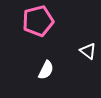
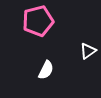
white triangle: rotated 48 degrees clockwise
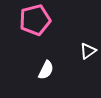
pink pentagon: moved 3 px left, 1 px up
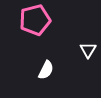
white triangle: moved 1 px up; rotated 24 degrees counterclockwise
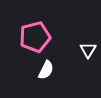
pink pentagon: moved 17 px down
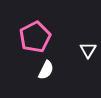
pink pentagon: rotated 12 degrees counterclockwise
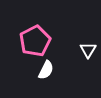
pink pentagon: moved 4 px down
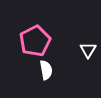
white semicircle: rotated 36 degrees counterclockwise
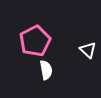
white triangle: rotated 18 degrees counterclockwise
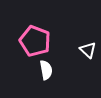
pink pentagon: rotated 24 degrees counterclockwise
